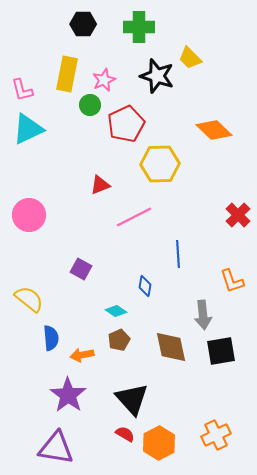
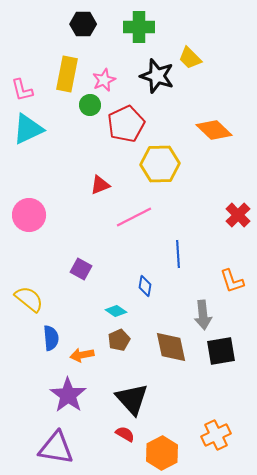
orange hexagon: moved 3 px right, 10 px down
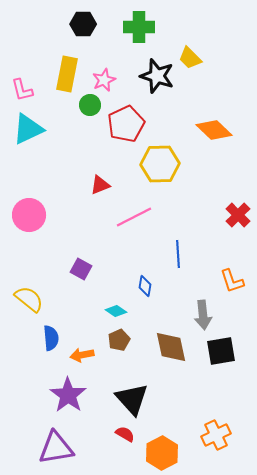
purple triangle: rotated 18 degrees counterclockwise
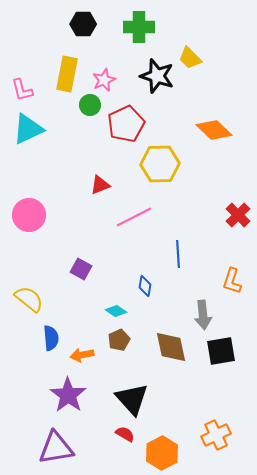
orange L-shape: rotated 36 degrees clockwise
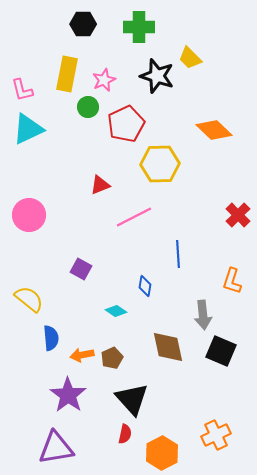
green circle: moved 2 px left, 2 px down
brown pentagon: moved 7 px left, 18 px down
brown diamond: moved 3 px left
black square: rotated 32 degrees clockwise
red semicircle: rotated 72 degrees clockwise
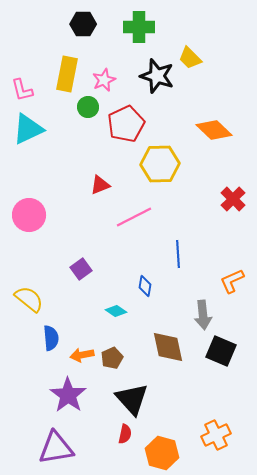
red cross: moved 5 px left, 16 px up
purple square: rotated 25 degrees clockwise
orange L-shape: rotated 48 degrees clockwise
orange hexagon: rotated 16 degrees counterclockwise
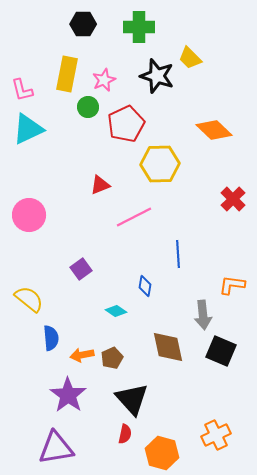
orange L-shape: moved 4 px down; rotated 32 degrees clockwise
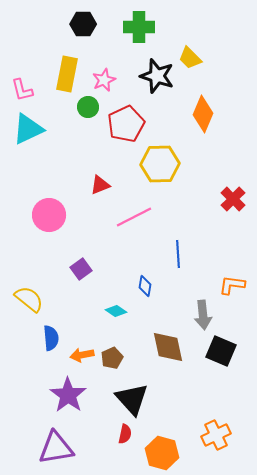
orange diamond: moved 11 px left, 16 px up; rotated 69 degrees clockwise
pink circle: moved 20 px right
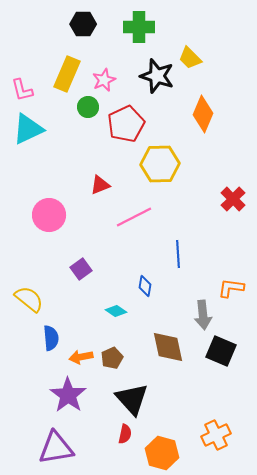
yellow rectangle: rotated 12 degrees clockwise
orange L-shape: moved 1 px left, 3 px down
orange arrow: moved 1 px left, 2 px down
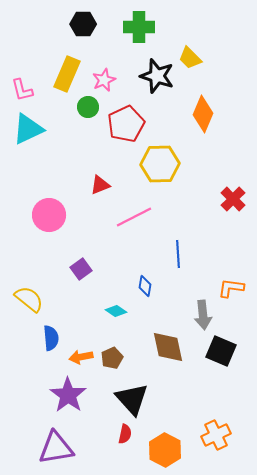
orange hexagon: moved 3 px right, 3 px up; rotated 12 degrees clockwise
